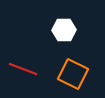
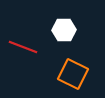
red line: moved 22 px up
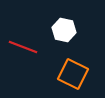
white hexagon: rotated 15 degrees clockwise
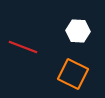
white hexagon: moved 14 px right, 1 px down; rotated 10 degrees counterclockwise
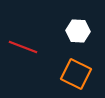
orange square: moved 3 px right
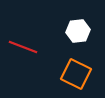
white hexagon: rotated 10 degrees counterclockwise
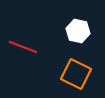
white hexagon: rotated 20 degrees clockwise
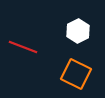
white hexagon: rotated 20 degrees clockwise
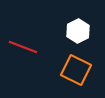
orange square: moved 4 px up
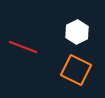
white hexagon: moved 1 px left, 1 px down
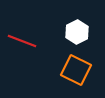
red line: moved 1 px left, 6 px up
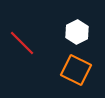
red line: moved 2 px down; rotated 24 degrees clockwise
